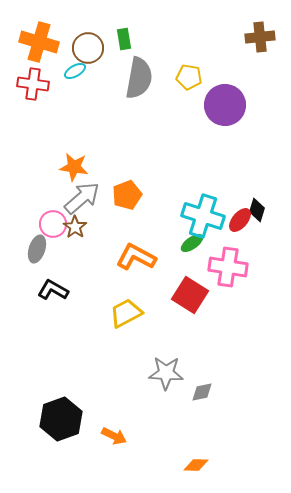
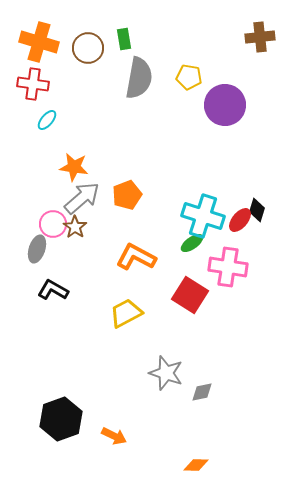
cyan ellipse: moved 28 px left, 49 px down; rotated 20 degrees counterclockwise
gray star: rotated 16 degrees clockwise
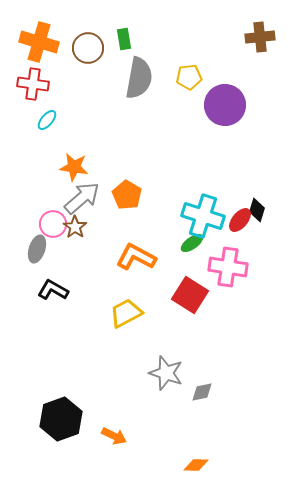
yellow pentagon: rotated 15 degrees counterclockwise
orange pentagon: rotated 20 degrees counterclockwise
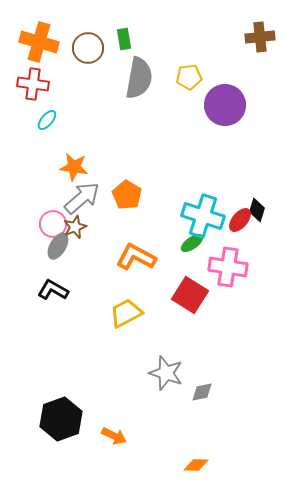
brown star: rotated 15 degrees clockwise
gray ellipse: moved 21 px right, 3 px up; rotated 12 degrees clockwise
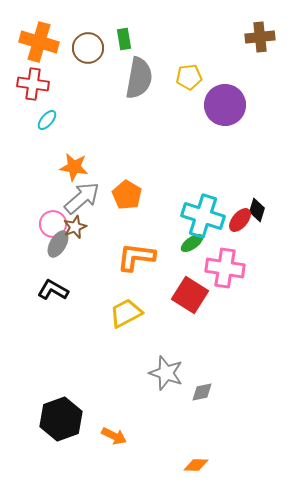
gray ellipse: moved 2 px up
orange L-shape: rotated 21 degrees counterclockwise
pink cross: moved 3 px left, 1 px down
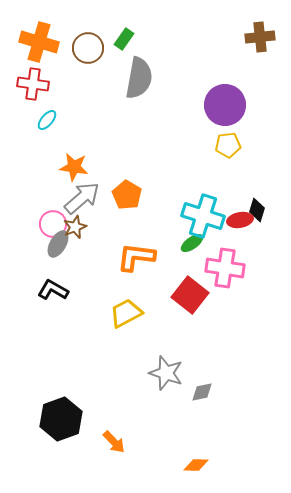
green rectangle: rotated 45 degrees clockwise
yellow pentagon: moved 39 px right, 68 px down
red ellipse: rotated 40 degrees clockwise
red square: rotated 6 degrees clockwise
orange arrow: moved 6 px down; rotated 20 degrees clockwise
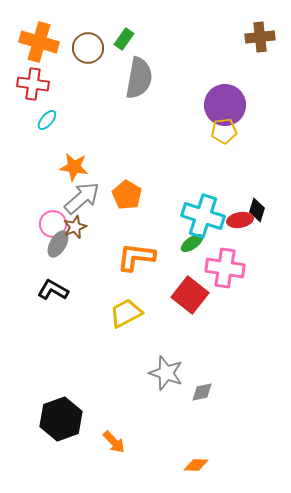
yellow pentagon: moved 4 px left, 14 px up
